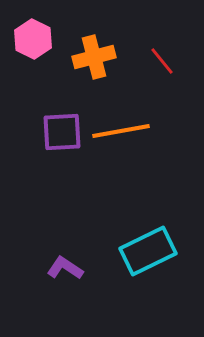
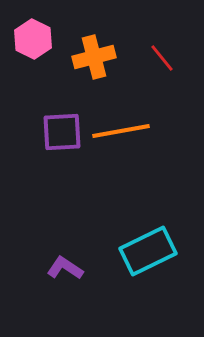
red line: moved 3 px up
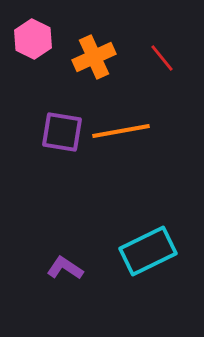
orange cross: rotated 9 degrees counterclockwise
purple square: rotated 12 degrees clockwise
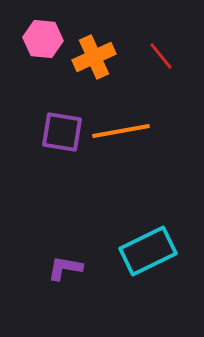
pink hexagon: moved 10 px right; rotated 21 degrees counterclockwise
red line: moved 1 px left, 2 px up
purple L-shape: rotated 24 degrees counterclockwise
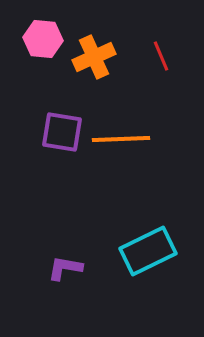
red line: rotated 16 degrees clockwise
orange line: moved 8 px down; rotated 8 degrees clockwise
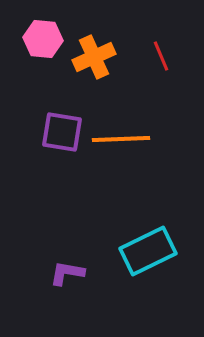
purple L-shape: moved 2 px right, 5 px down
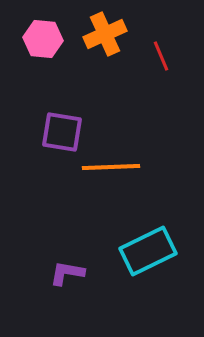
orange cross: moved 11 px right, 23 px up
orange line: moved 10 px left, 28 px down
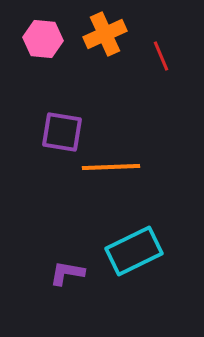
cyan rectangle: moved 14 px left
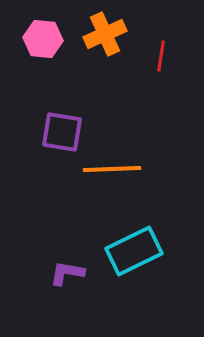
red line: rotated 32 degrees clockwise
orange line: moved 1 px right, 2 px down
